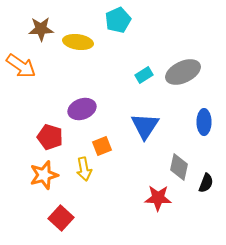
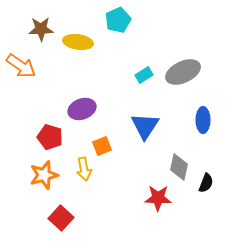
blue ellipse: moved 1 px left, 2 px up
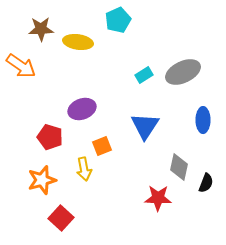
orange star: moved 2 px left, 5 px down
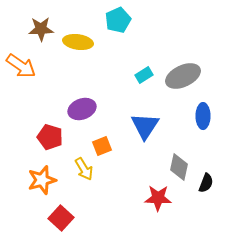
gray ellipse: moved 4 px down
blue ellipse: moved 4 px up
yellow arrow: rotated 20 degrees counterclockwise
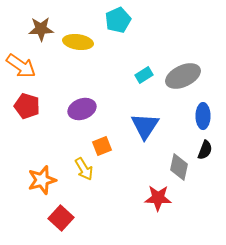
red pentagon: moved 23 px left, 31 px up
black semicircle: moved 1 px left, 33 px up
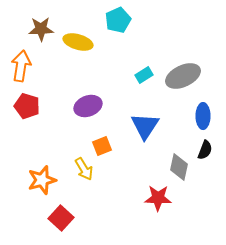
yellow ellipse: rotated 8 degrees clockwise
orange arrow: rotated 116 degrees counterclockwise
purple ellipse: moved 6 px right, 3 px up
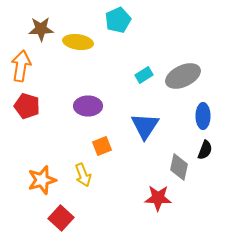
yellow ellipse: rotated 8 degrees counterclockwise
purple ellipse: rotated 20 degrees clockwise
yellow arrow: moved 1 px left, 6 px down; rotated 10 degrees clockwise
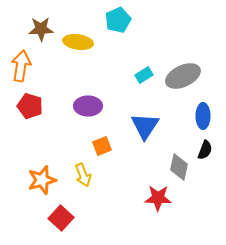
red pentagon: moved 3 px right
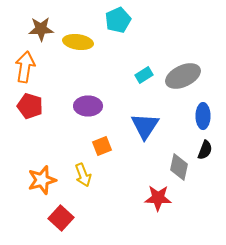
orange arrow: moved 4 px right, 1 px down
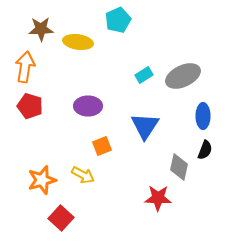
yellow arrow: rotated 40 degrees counterclockwise
